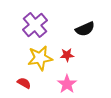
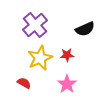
yellow star: rotated 15 degrees counterclockwise
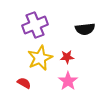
purple cross: rotated 20 degrees clockwise
black semicircle: rotated 18 degrees clockwise
red star: moved 2 px down
pink star: moved 1 px right, 3 px up
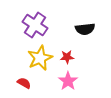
purple cross: rotated 35 degrees counterclockwise
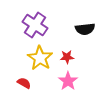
yellow star: rotated 15 degrees counterclockwise
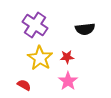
red semicircle: moved 2 px down
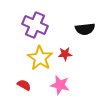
purple cross: rotated 10 degrees counterclockwise
red star: moved 2 px left, 3 px up
pink star: moved 8 px left, 4 px down; rotated 24 degrees counterclockwise
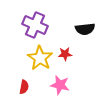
red semicircle: moved 2 px down; rotated 72 degrees clockwise
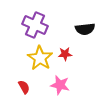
red semicircle: rotated 40 degrees counterclockwise
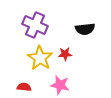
red semicircle: rotated 56 degrees counterclockwise
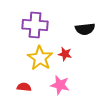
purple cross: rotated 20 degrees counterclockwise
red star: rotated 16 degrees clockwise
